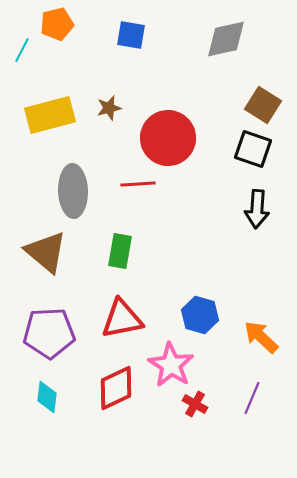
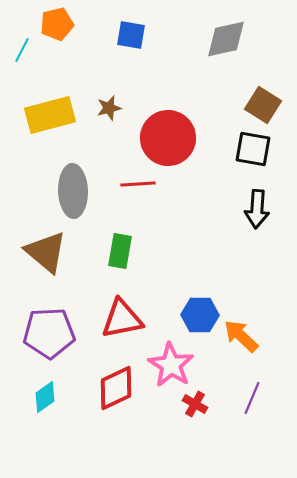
black square: rotated 9 degrees counterclockwise
blue hexagon: rotated 15 degrees counterclockwise
orange arrow: moved 20 px left, 1 px up
cyan diamond: moved 2 px left; rotated 48 degrees clockwise
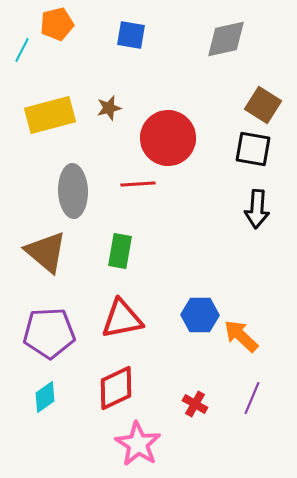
pink star: moved 33 px left, 79 px down
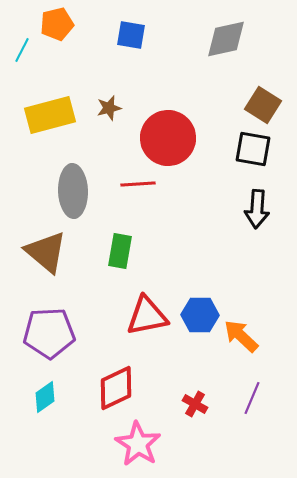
red triangle: moved 25 px right, 3 px up
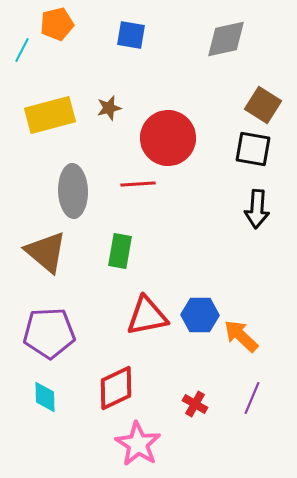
cyan diamond: rotated 56 degrees counterclockwise
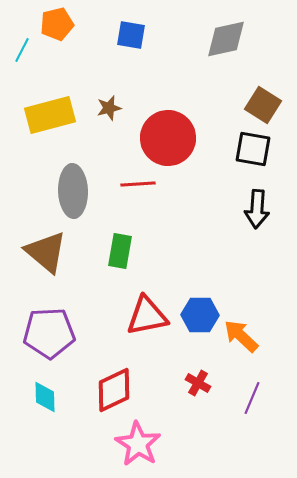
red diamond: moved 2 px left, 2 px down
red cross: moved 3 px right, 21 px up
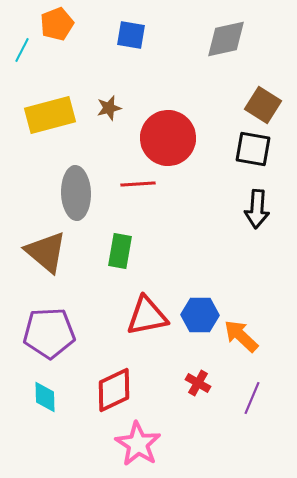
orange pentagon: rotated 8 degrees counterclockwise
gray ellipse: moved 3 px right, 2 px down
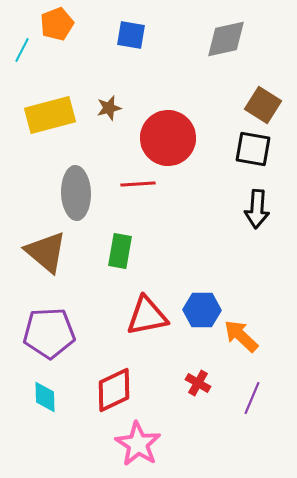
blue hexagon: moved 2 px right, 5 px up
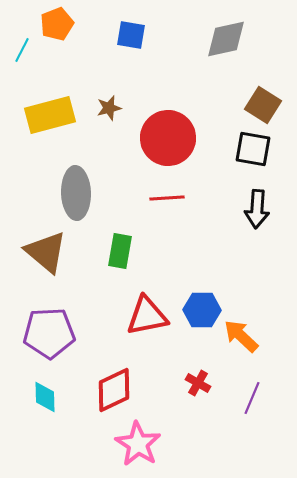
red line: moved 29 px right, 14 px down
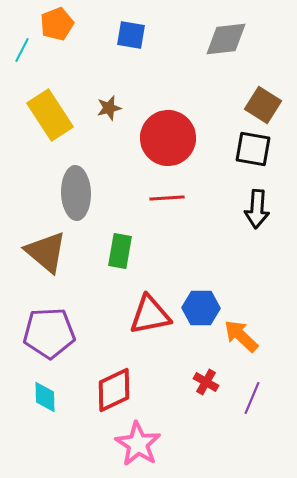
gray diamond: rotated 6 degrees clockwise
yellow rectangle: rotated 72 degrees clockwise
blue hexagon: moved 1 px left, 2 px up
red triangle: moved 3 px right, 1 px up
red cross: moved 8 px right, 1 px up
